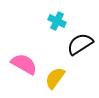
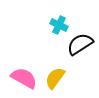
cyan cross: moved 2 px right, 4 px down
pink semicircle: moved 14 px down
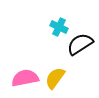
cyan cross: moved 2 px down
pink semicircle: moved 1 px right; rotated 40 degrees counterclockwise
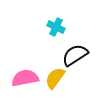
cyan cross: moved 3 px left
black semicircle: moved 5 px left, 11 px down
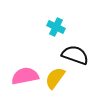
black semicircle: rotated 52 degrees clockwise
pink semicircle: moved 2 px up
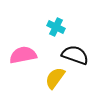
pink semicircle: moved 2 px left, 21 px up
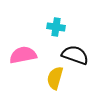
cyan cross: rotated 18 degrees counterclockwise
yellow semicircle: rotated 20 degrees counterclockwise
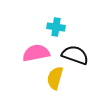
pink semicircle: moved 13 px right, 2 px up
